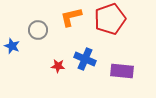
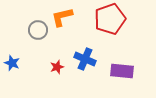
orange L-shape: moved 9 px left
blue star: moved 17 px down
red star: moved 1 px left, 1 px down; rotated 24 degrees counterclockwise
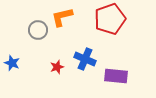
purple rectangle: moved 6 px left, 5 px down
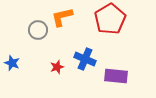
red pentagon: rotated 12 degrees counterclockwise
